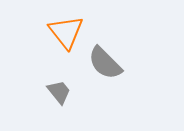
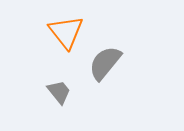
gray semicircle: rotated 84 degrees clockwise
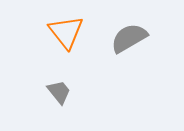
gray semicircle: moved 24 px right, 25 px up; rotated 21 degrees clockwise
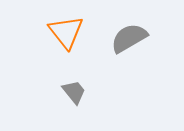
gray trapezoid: moved 15 px right
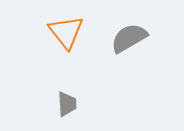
gray trapezoid: moved 7 px left, 12 px down; rotated 36 degrees clockwise
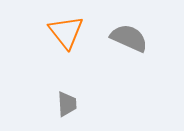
gray semicircle: rotated 54 degrees clockwise
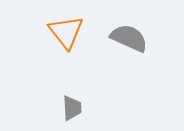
gray trapezoid: moved 5 px right, 4 px down
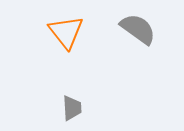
gray semicircle: moved 9 px right, 9 px up; rotated 12 degrees clockwise
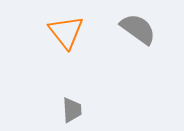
gray trapezoid: moved 2 px down
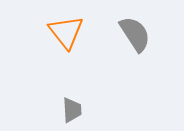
gray semicircle: moved 3 px left, 5 px down; rotated 21 degrees clockwise
